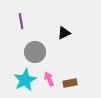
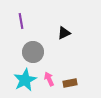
gray circle: moved 2 px left
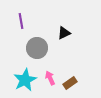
gray circle: moved 4 px right, 4 px up
pink arrow: moved 1 px right, 1 px up
brown rectangle: rotated 24 degrees counterclockwise
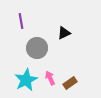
cyan star: moved 1 px right
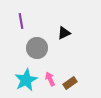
pink arrow: moved 1 px down
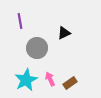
purple line: moved 1 px left
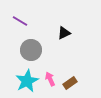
purple line: rotated 49 degrees counterclockwise
gray circle: moved 6 px left, 2 px down
cyan star: moved 1 px right, 1 px down
